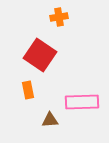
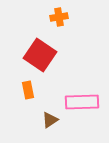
brown triangle: rotated 30 degrees counterclockwise
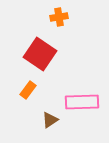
red square: moved 1 px up
orange rectangle: rotated 48 degrees clockwise
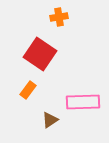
pink rectangle: moved 1 px right
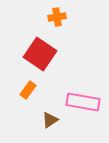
orange cross: moved 2 px left
pink rectangle: rotated 12 degrees clockwise
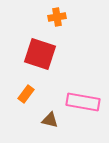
red square: rotated 16 degrees counterclockwise
orange rectangle: moved 2 px left, 4 px down
brown triangle: rotated 48 degrees clockwise
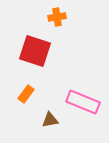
red square: moved 5 px left, 3 px up
pink rectangle: rotated 12 degrees clockwise
brown triangle: rotated 24 degrees counterclockwise
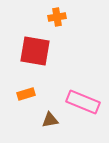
red square: rotated 8 degrees counterclockwise
orange rectangle: rotated 36 degrees clockwise
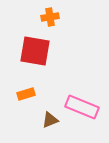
orange cross: moved 7 px left
pink rectangle: moved 1 px left, 5 px down
brown triangle: rotated 12 degrees counterclockwise
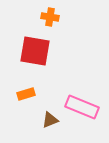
orange cross: rotated 18 degrees clockwise
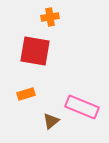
orange cross: rotated 18 degrees counterclockwise
brown triangle: moved 1 px right, 1 px down; rotated 18 degrees counterclockwise
